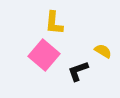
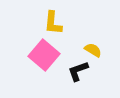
yellow L-shape: moved 1 px left
yellow semicircle: moved 10 px left, 1 px up
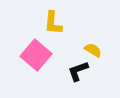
pink square: moved 8 px left
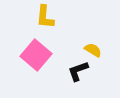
yellow L-shape: moved 8 px left, 6 px up
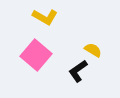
yellow L-shape: rotated 65 degrees counterclockwise
black L-shape: rotated 15 degrees counterclockwise
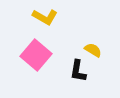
black L-shape: rotated 45 degrees counterclockwise
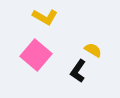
black L-shape: rotated 25 degrees clockwise
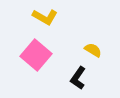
black L-shape: moved 7 px down
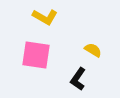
pink square: rotated 32 degrees counterclockwise
black L-shape: moved 1 px down
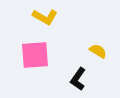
yellow semicircle: moved 5 px right, 1 px down
pink square: moved 1 px left; rotated 12 degrees counterclockwise
